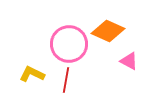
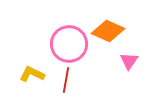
pink triangle: rotated 36 degrees clockwise
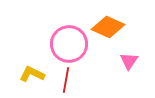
orange diamond: moved 4 px up
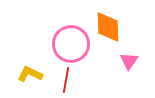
orange diamond: rotated 64 degrees clockwise
pink circle: moved 2 px right
yellow L-shape: moved 2 px left
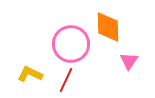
red line: rotated 15 degrees clockwise
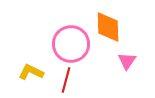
pink triangle: moved 2 px left
yellow L-shape: moved 1 px right, 2 px up
red line: rotated 10 degrees counterclockwise
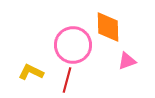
pink circle: moved 2 px right, 1 px down
pink triangle: rotated 36 degrees clockwise
red line: moved 1 px right
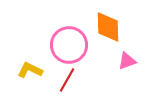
pink circle: moved 4 px left
yellow L-shape: moved 1 px left, 2 px up
red line: rotated 15 degrees clockwise
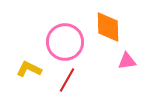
pink circle: moved 4 px left, 3 px up
pink triangle: rotated 12 degrees clockwise
yellow L-shape: moved 1 px left, 1 px up
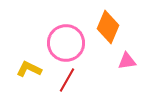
orange diamond: rotated 24 degrees clockwise
pink circle: moved 1 px right, 1 px down
